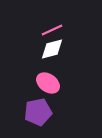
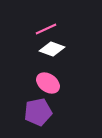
pink line: moved 6 px left, 1 px up
white diamond: rotated 35 degrees clockwise
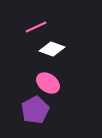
pink line: moved 10 px left, 2 px up
purple pentagon: moved 3 px left, 2 px up; rotated 16 degrees counterclockwise
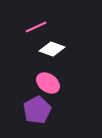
purple pentagon: moved 2 px right
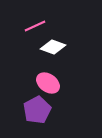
pink line: moved 1 px left, 1 px up
white diamond: moved 1 px right, 2 px up
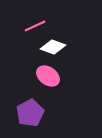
pink ellipse: moved 7 px up
purple pentagon: moved 7 px left, 3 px down
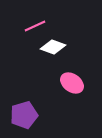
pink ellipse: moved 24 px right, 7 px down
purple pentagon: moved 6 px left, 2 px down; rotated 12 degrees clockwise
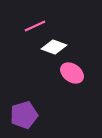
white diamond: moved 1 px right
pink ellipse: moved 10 px up
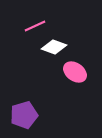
pink ellipse: moved 3 px right, 1 px up
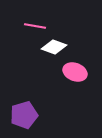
pink line: rotated 35 degrees clockwise
pink ellipse: rotated 15 degrees counterclockwise
